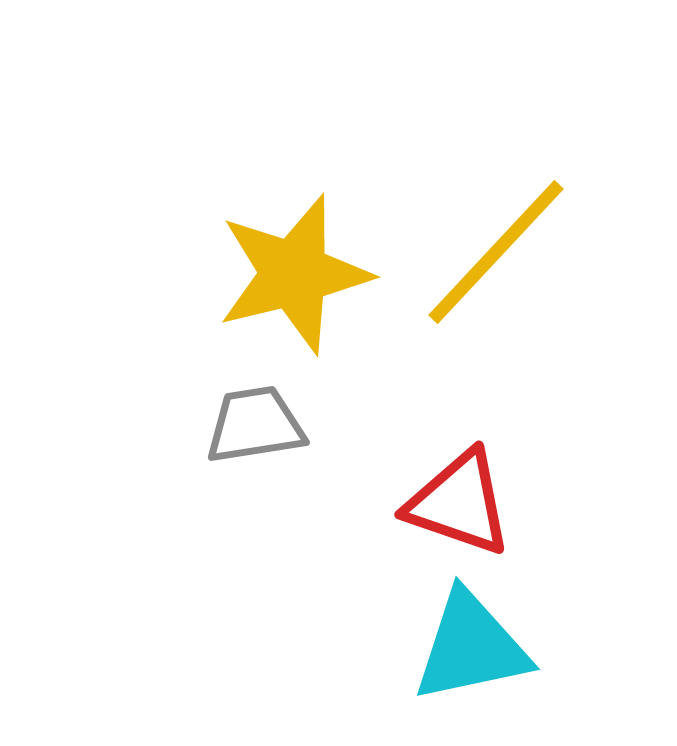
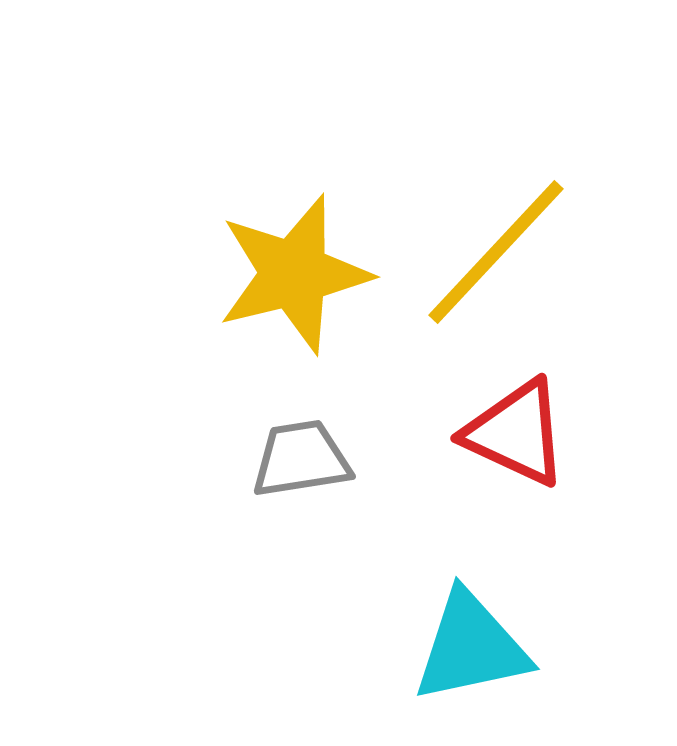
gray trapezoid: moved 46 px right, 34 px down
red triangle: moved 57 px right, 70 px up; rotated 6 degrees clockwise
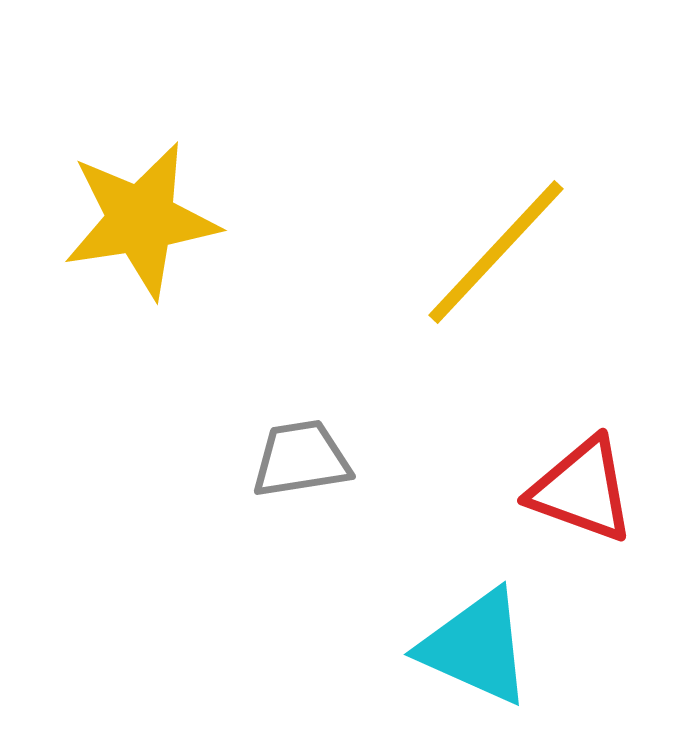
yellow star: moved 153 px left, 54 px up; rotated 5 degrees clockwise
red triangle: moved 66 px right, 57 px down; rotated 5 degrees counterclockwise
cyan triangle: moved 5 px right; rotated 36 degrees clockwise
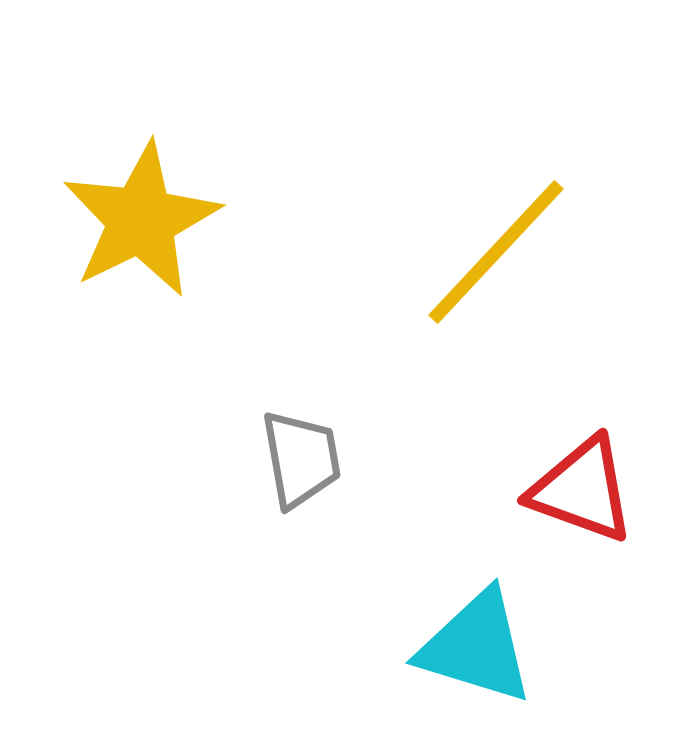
yellow star: rotated 17 degrees counterclockwise
gray trapezoid: rotated 89 degrees clockwise
cyan triangle: rotated 7 degrees counterclockwise
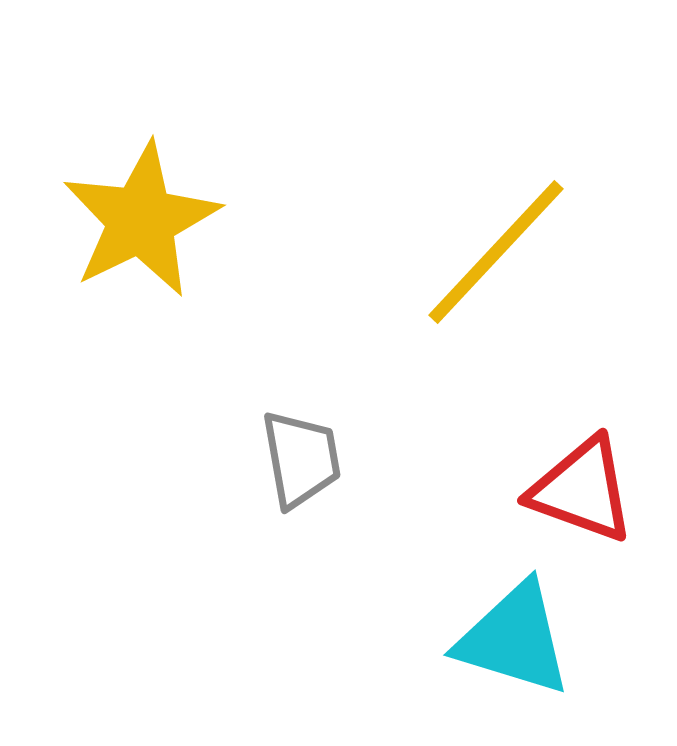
cyan triangle: moved 38 px right, 8 px up
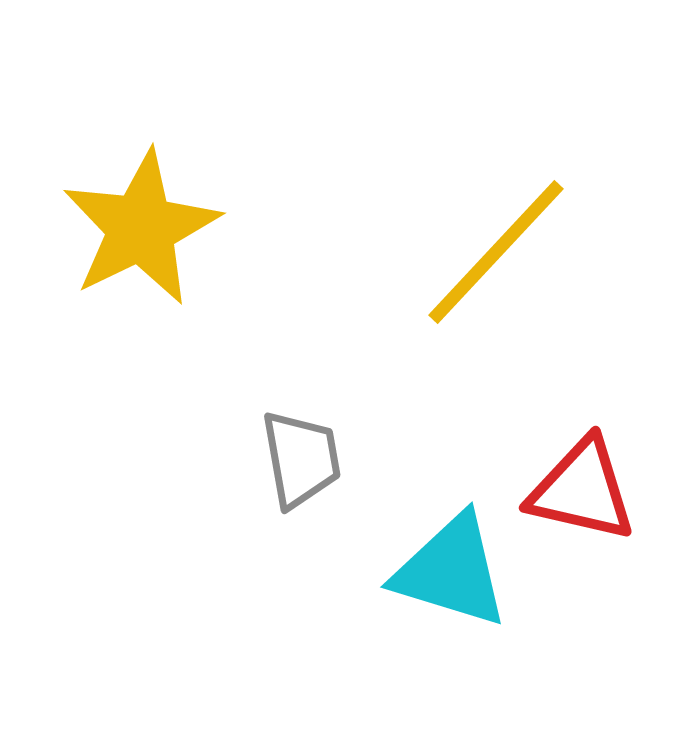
yellow star: moved 8 px down
red triangle: rotated 7 degrees counterclockwise
cyan triangle: moved 63 px left, 68 px up
